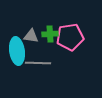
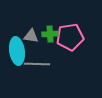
gray line: moved 1 px left, 1 px down
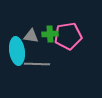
pink pentagon: moved 2 px left, 1 px up
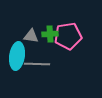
cyan ellipse: moved 5 px down; rotated 16 degrees clockwise
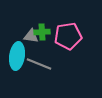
green cross: moved 8 px left, 2 px up
gray line: moved 2 px right; rotated 20 degrees clockwise
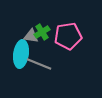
green cross: rotated 28 degrees counterclockwise
cyan ellipse: moved 4 px right, 2 px up
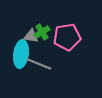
pink pentagon: moved 1 px left, 1 px down
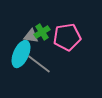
cyan ellipse: rotated 16 degrees clockwise
gray line: rotated 15 degrees clockwise
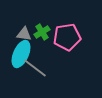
gray triangle: moved 7 px left, 2 px up
gray line: moved 4 px left, 4 px down
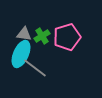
green cross: moved 4 px down
pink pentagon: rotated 8 degrees counterclockwise
